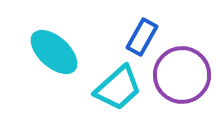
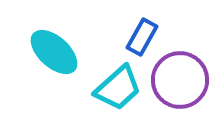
purple circle: moved 2 px left, 5 px down
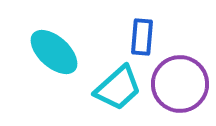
blue rectangle: rotated 24 degrees counterclockwise
purple circle: moved 4 px down
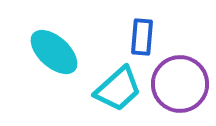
cyan trapezoid: moved 1 px down
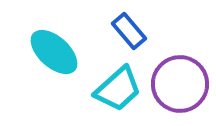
blue rectangle: moved 13 px left, 6 px up; rotated 45 degrees counterclockwise
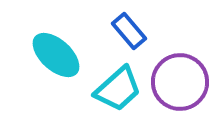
cyan ellipse: moved 2 px right, 3 px down
purple circle: moved 2 px up
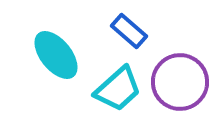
blue rectangle: rotated 9 degrees counterclockwise
cyan ellipse: rotated 9 degrees clockwise
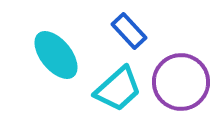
blue rectangle: rotated 6 degrees clockwise
purple circle: moved 1 px right
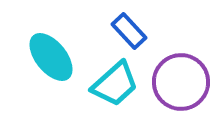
cyan ellipse: moved 5 px left, 2 px down
cyan trapezoid: moved 3 px left, 5 px up
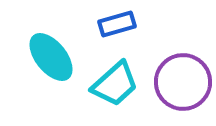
blue rectangle: moved 12 px left, 7 px up; rotated 63 degrees counterclockwise
purple circle: moved 2 px right
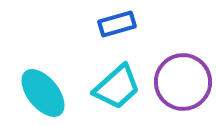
cyan ellipse: moved 8 px left, 36 px down
cyan trapezoid: moved 2 px right, 3 px down
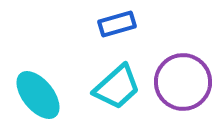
cyan ellipse: moved 5 px left, 2 px down
